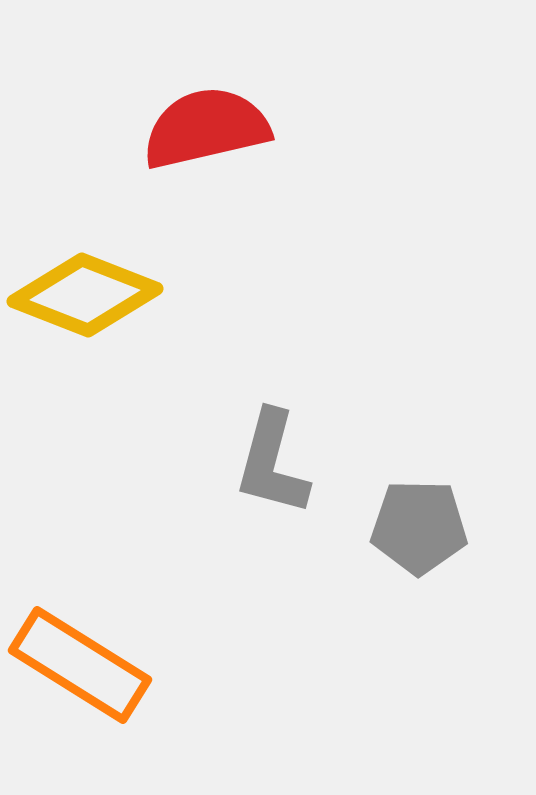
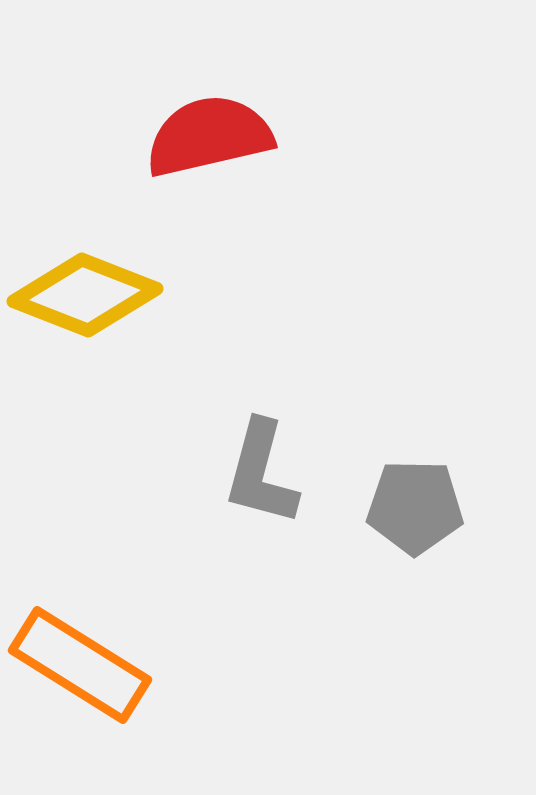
red semicircle: moved 3 px right, 8 px down
gray L-shape: moved 11 px left, 10 px down
gray pentagon: moved 4 px left, 20 px up
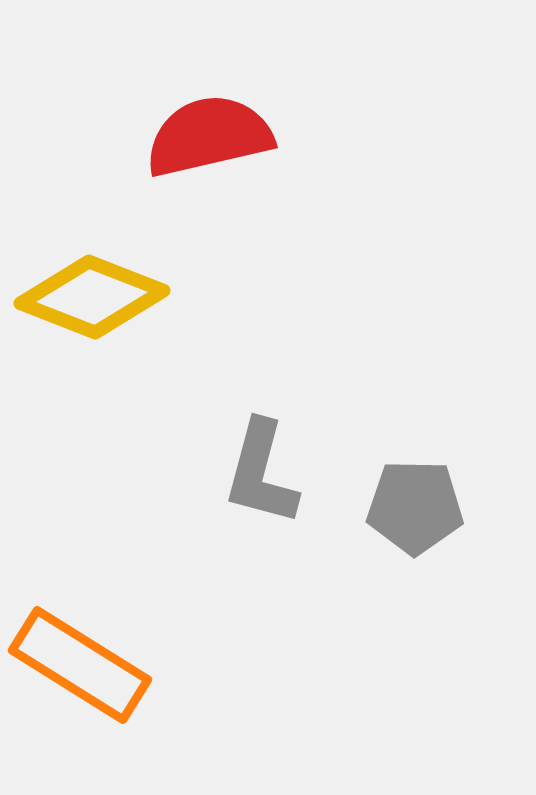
yellow diamond: moved 7 px right, 2 px down
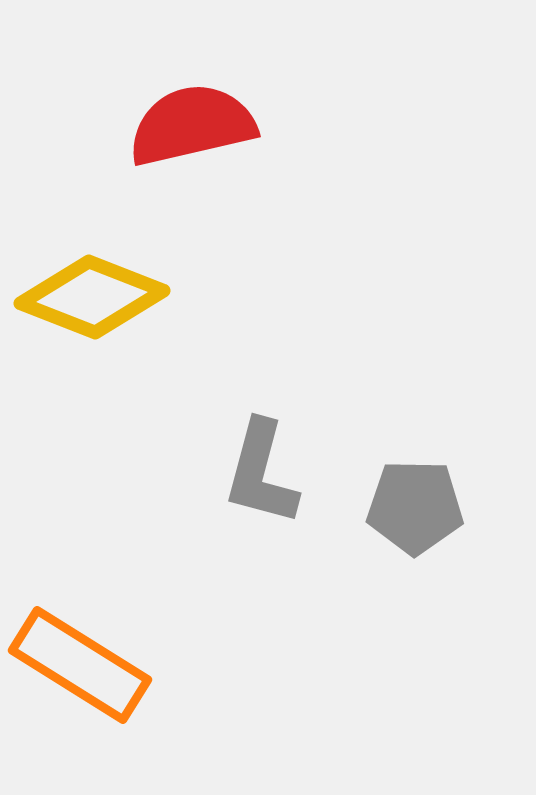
red semicircle: moved 17 px left, 11 px up
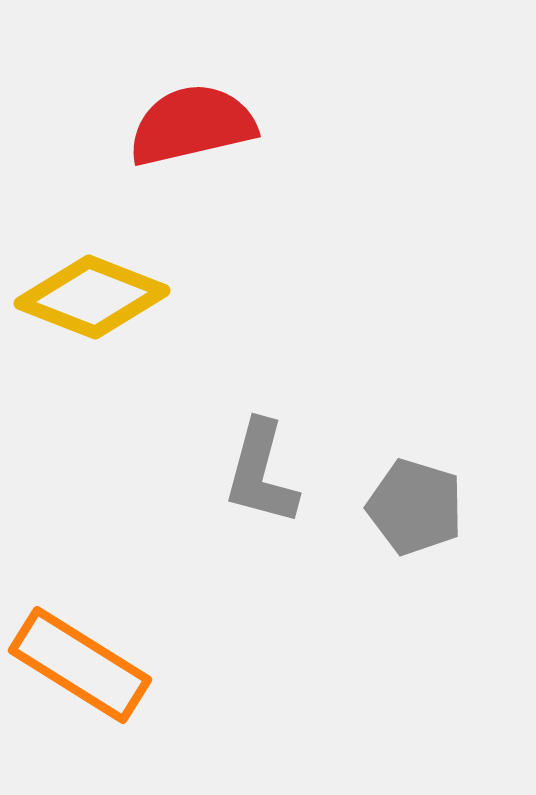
gray pentagon: rotated 16 degrees clockwise
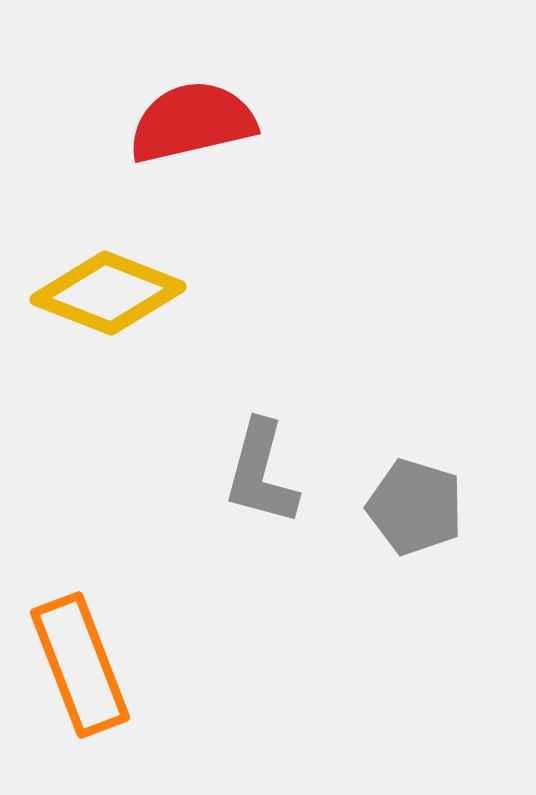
red semicircle: moved 3 px up
yellow diamond: moved 16 px right, 4 px up
orange rectangle: rotated 37 degrees clockwise
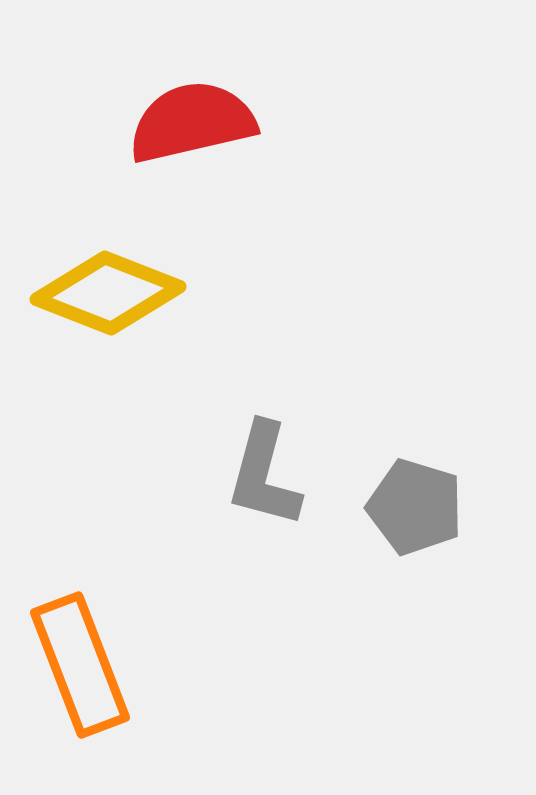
gray L-shape: moved 3 px right, 2 px down
